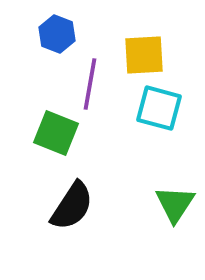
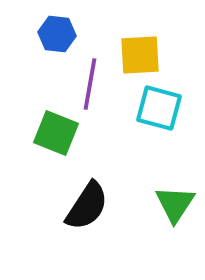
blue hexagon: rotated 15 degrees counterclockwise
yellow square: moved 4 px left
black semicircle: moved 15 px right
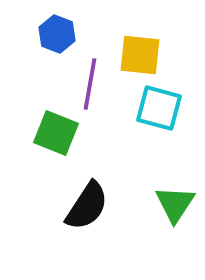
blue hexagon: rotated 15 degrees clockwise
yellow square: rotated 9 degrees clockwise
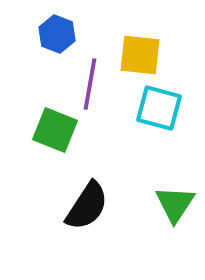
green square: moved 1 px left, 3 px up
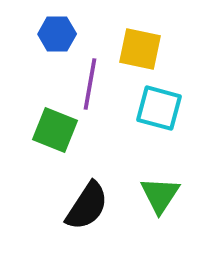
blue hexagon: rotated 21 degrees counterclockwise
yellow square: moved 6 px up; rotated 6 degrees clockwise
green triangle: moved 15 px left, 9 px up
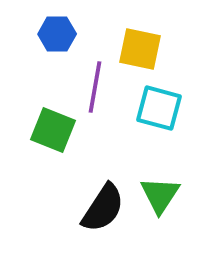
purple line: moved 5 px right, 3 px down
green square: moved 2 px left
black semicircle: moved 16 px right, 2 px down
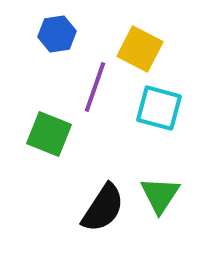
blue hexagon: rotated 9 degrees counterclockwise
yellow square: rotated 15 degrees clockwise
purple line: rotated 9 degrees clockwise
green square: moved 4 px left, 4 px down
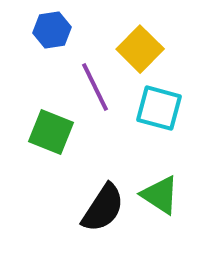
blue hexagon: moved 5 px left, 4 px up
yellow square: rotated 18 degrees clockwise
purple line: rotated 45 degrees counterclockwise
green square: moved 2 px right, 2 px up
green triangle: rotated 30 degrees counterclockwise
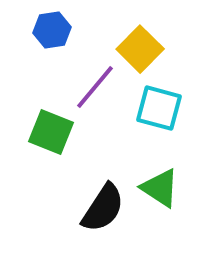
purple line: rotated 66 degrees clockwise
green triangle: moved 7 px up
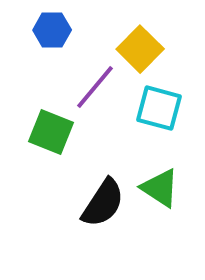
blue hexagon: rotated 9 degrees clockwise
black semicircle: moved 5 px up
